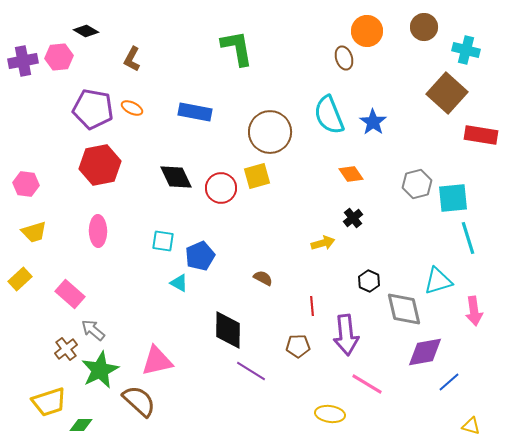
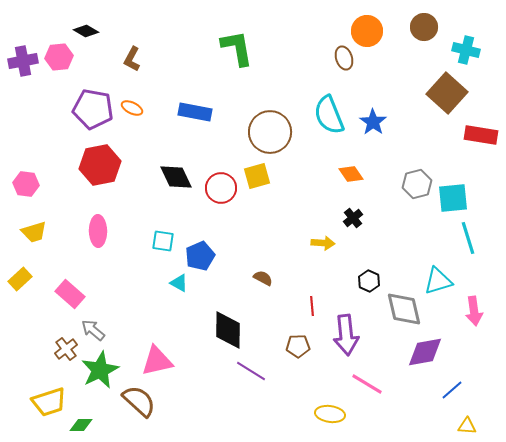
yellow arrow at (323, 243): rotated 20 degrees clockwise
blue line at (449, 382): moved 3 px right, 8 px down
yellow triangle at (471, 426): moved 4 px left; rotated 12 degrees counterclockwise
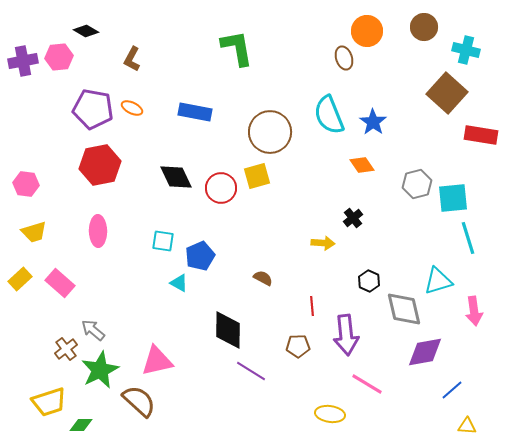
orange diamond at (351, 174): moved 11 px right, 9 px up
pink rectangle at (70, 294): moved 10 px left, 11 px up
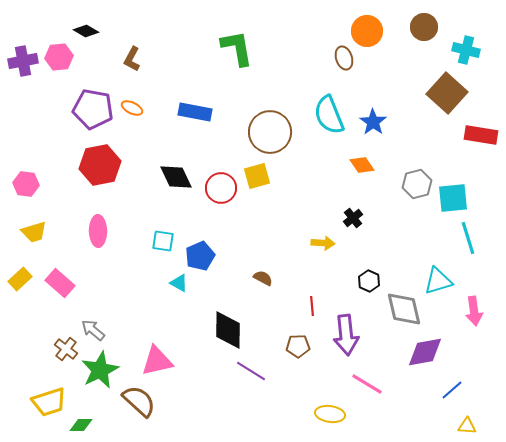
brown cross at (66, 349): rotated 15 degrees counterclockwise
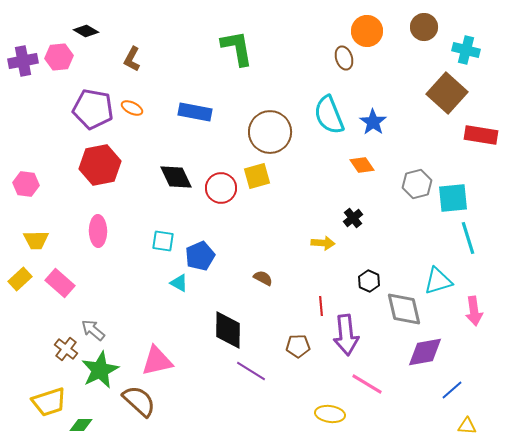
yellow trapezoid at (34, 232): moved 2 px right, 8 px down; rotated 16 degrees clockwise
red line at (312, 306): moved 9 px right
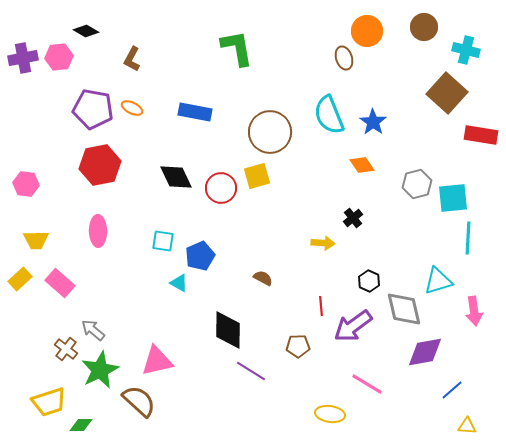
purple cross at (23, 61): moved 3 px up
cyan line at (468, 238): rotated 20 degrees clockwise
purple arrow at (346, 335): moved 7 px right, 9 px up; rotated 60 degrees clockwise
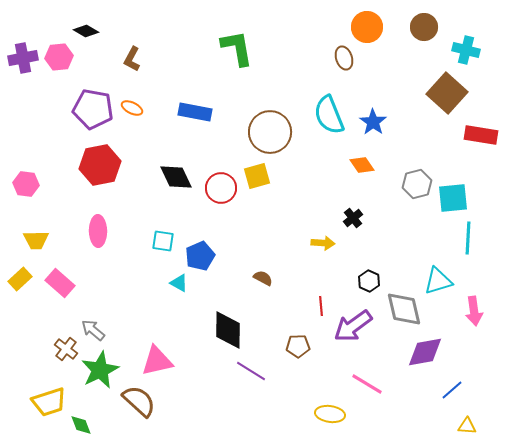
orange circle at (367, 31): moved 4 px up
green diamond at (81, 425): rotated 70 degrees clockwise
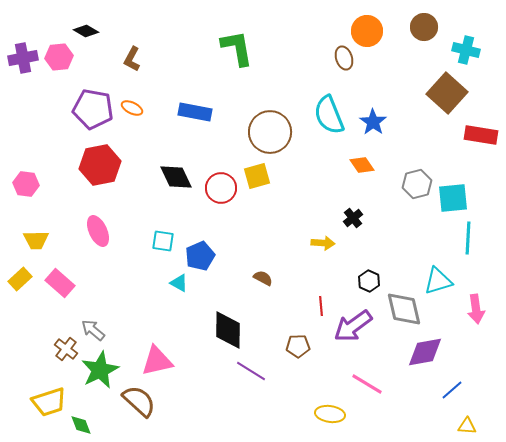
orange circle at (367, 27): moved 4 px down
pink ellipse at (98, 231): rotated 24 degrees counterclockwise
pink arrow at (474, 311): moved 2 px right, 2 px up
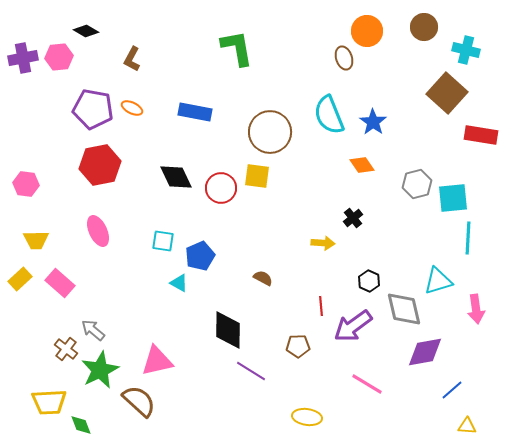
yellow square at (257, 176): rotated 24 degrees clockwise
yellow trapezoid at (49, 402): rotated 15 degrees clockwise
yellow ellipse at (330, 414): moved 23 px left, 3 px down
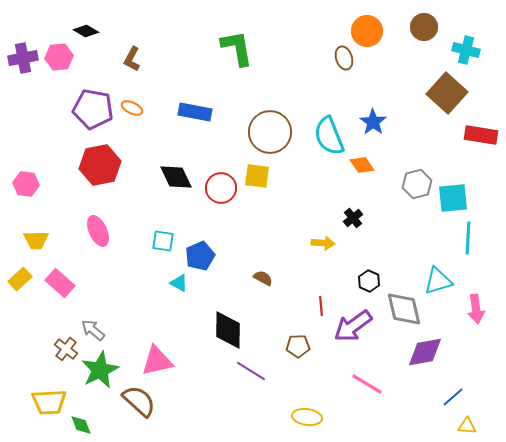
cyan semicircle at (329, 115): moved 21 px down
blue line at (452, 390): moved 1 px right, 7 px down
